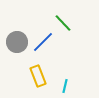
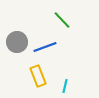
green line: moved 1 px left, 3 px up
blue line: moved 2 px right, 5 px down; rotated 25 degrees clockwise
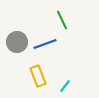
green line: rotated 18 degrees clockwise
blue line: moved 3 px up
cyan line: rotated 24 degrees clockwise
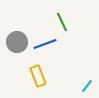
green line: moved 2 px down
cyan line: moved 22 px right
